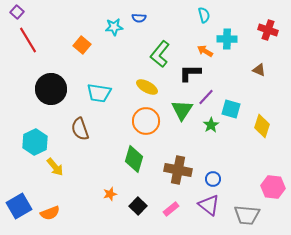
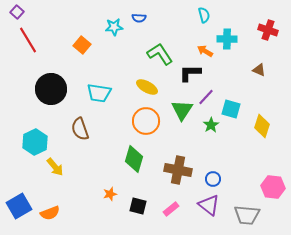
green L-shape: rotated 108 degrees clockwise
black square: rotated 30 degrees counterclockwise
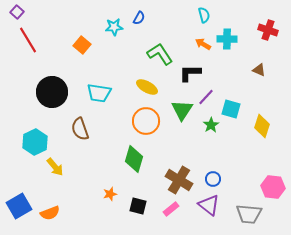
blue semicircle: rotated 64 degrees counterclockwise
orange arrow: moved 2 px left, 7 px up
black circle: moved 1 px right, 3 px down
brown cross: moved 1 px right, 10 px down; rotated 20 degrees clockwise
gray trapezoid: moved 2 px right, 1 px up
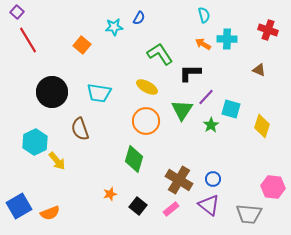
yellow arrow: moved 2 px right, 6 px up
black square: rotated 24 degrees clockwise
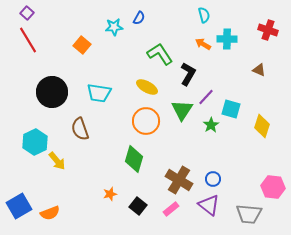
purple square: moved 10 px right, 1 px down
black L-shape: moved 2 px left, 1 px down; rotated 120 degrees clockwise
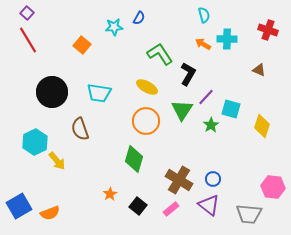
orange star: rotated 16 degrees counterclockwise
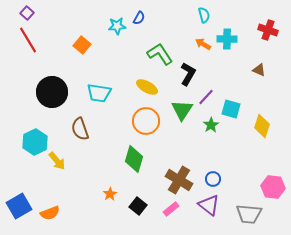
cyan star: moved 3 px right, 1 px up
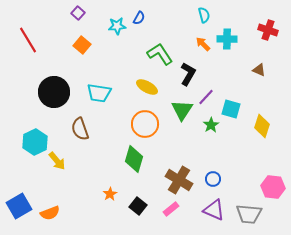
purple square: moved 51 px right
orange arrow: rotated 14 degrees clockwise
black circle: moved 2 px right
orange circle: moved 1 px left, 3 px down
purple triangle: moved 5 px right, 5 px down; rotated 15 degrees counterclockwise
